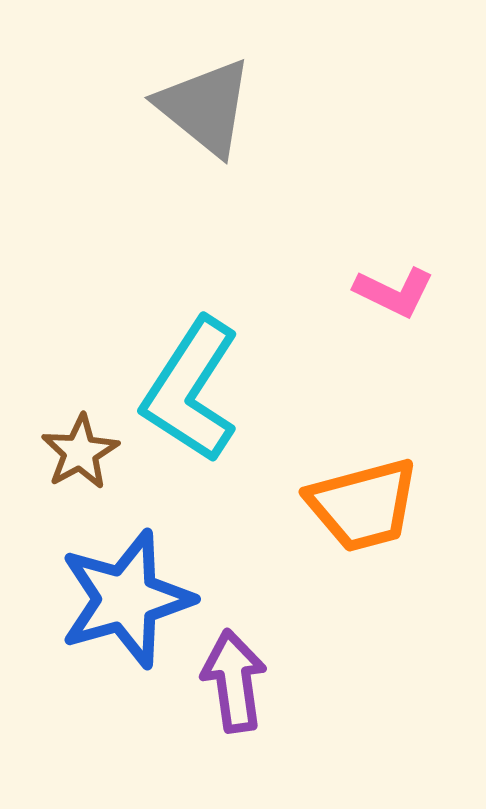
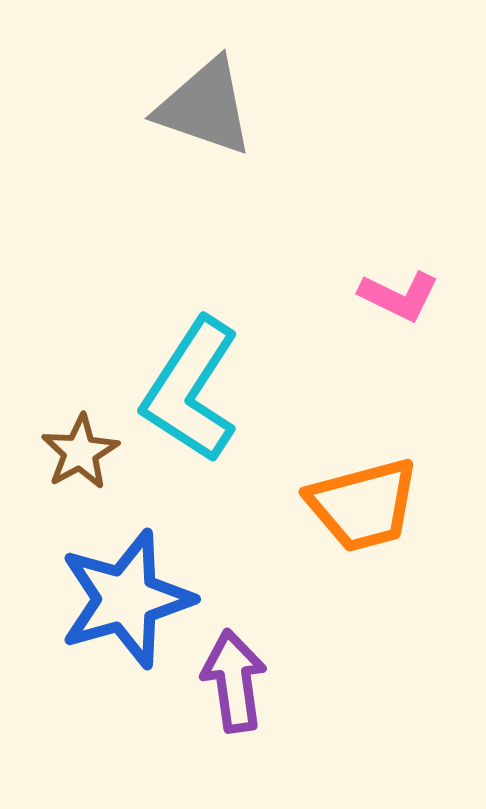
gray triangle: rotated 20 degrees counterclockwise
pink L-shape: moved 5 px right, 4 px down
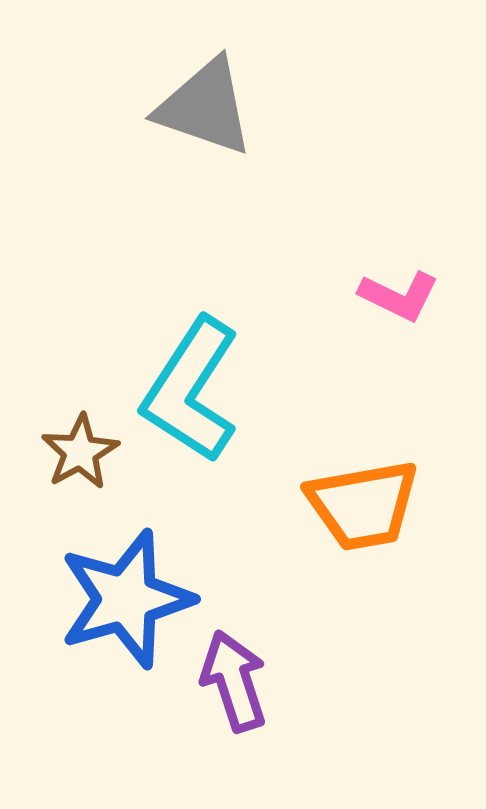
orange trapezoid: rotated 5 degrees clockwise
purple arrow: rotated 10 degrees counterclockwise
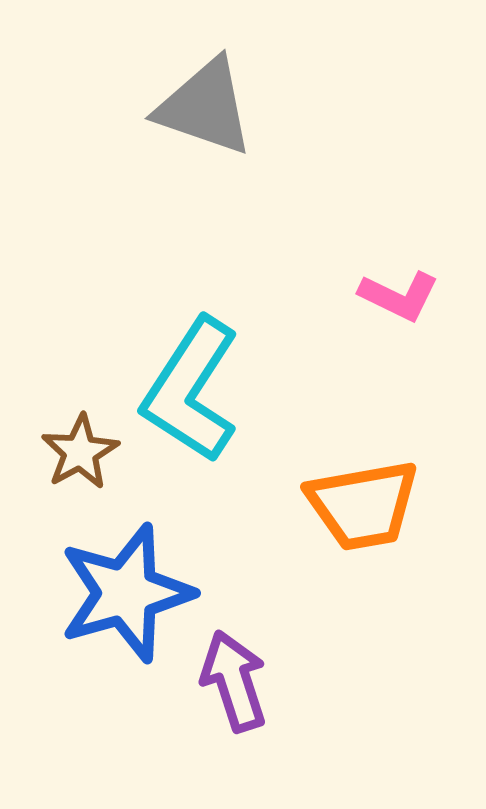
blue star: moved 6 px up
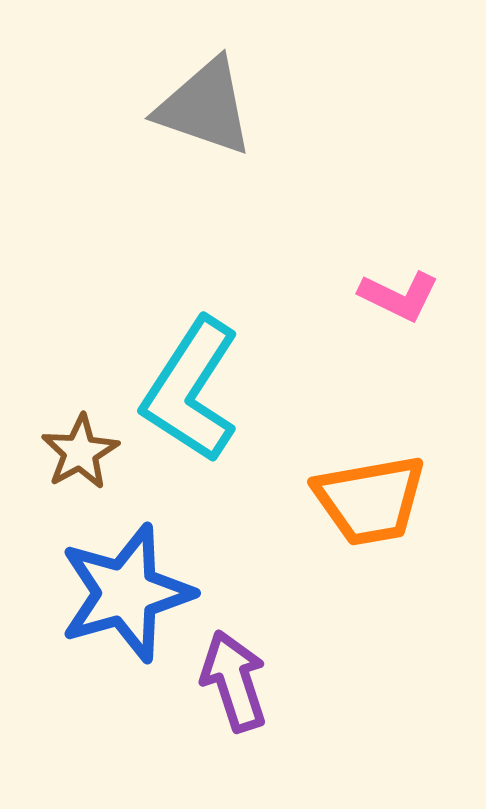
orange trapezoid: moved 7 px right, 5 px up
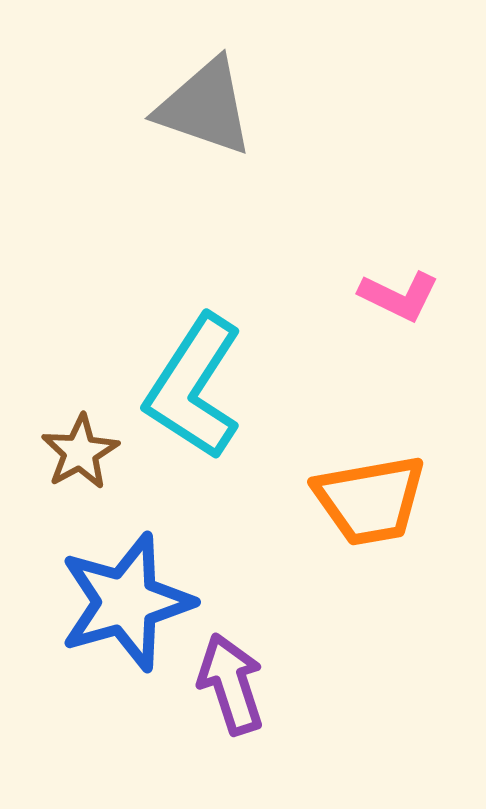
cyan L-shape: moved 3 px right, 3 px up
blue star: moved 9 px down
purple arrow: moved 3 px left, 3 px down
